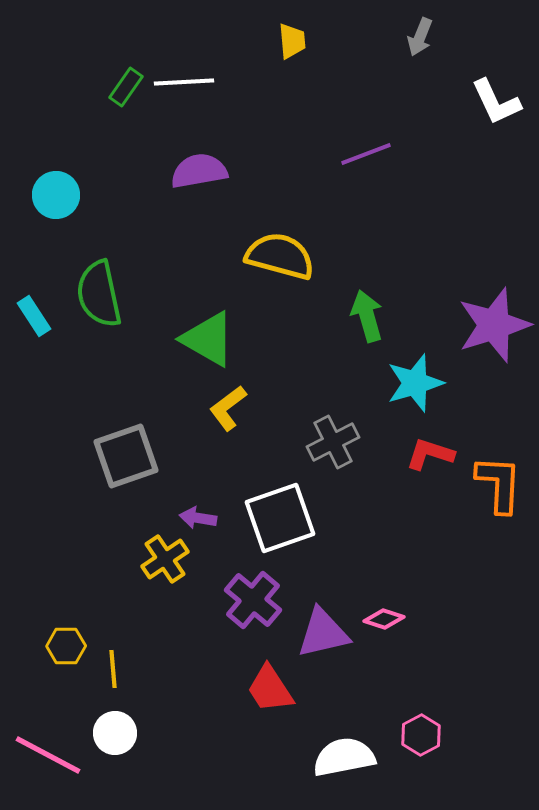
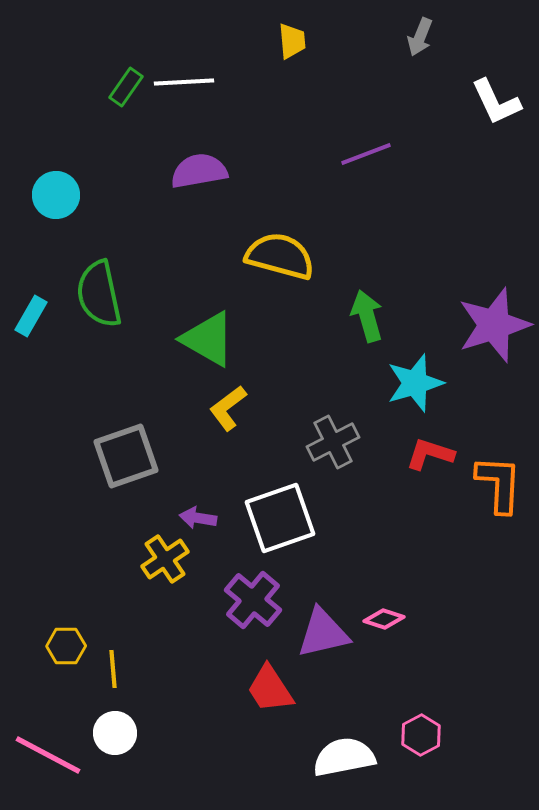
cyan rectangle: moved 3 px left; rotated 63 degrees clockwise
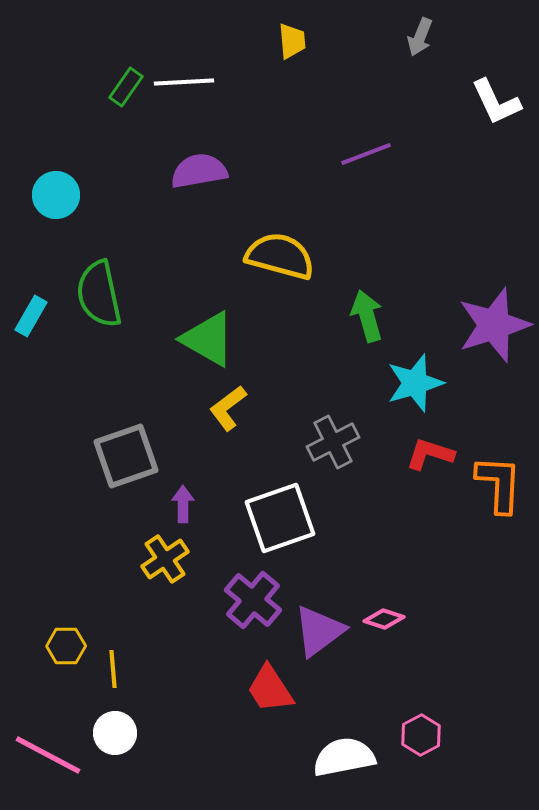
purple arrow: moved 15 px left, 14 px up; rotated 81 degrees clockwise
purple triangle: moved 4 px left, 2 px up; rotated 24 degrees counterclockwise
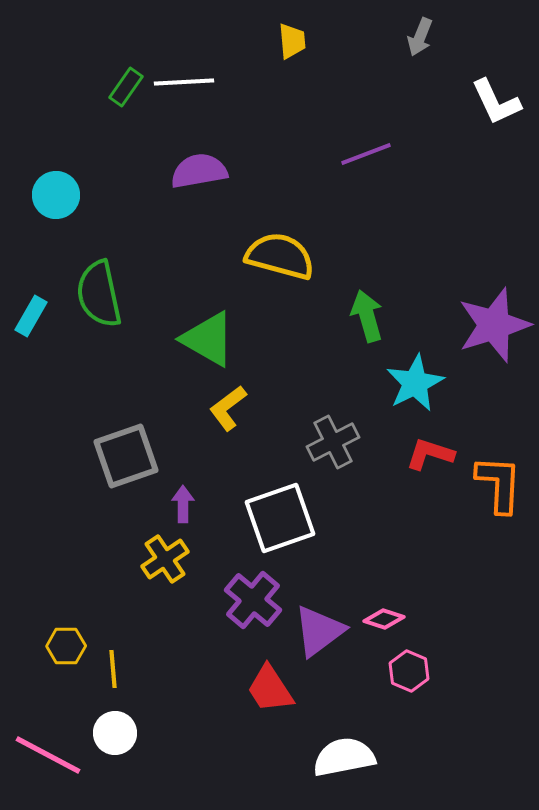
cyan star: rotated 10 degrees counterclockwise
pink hexagon: moved 12 px left, 64 px up; rotated 9 degrees counterclockwise
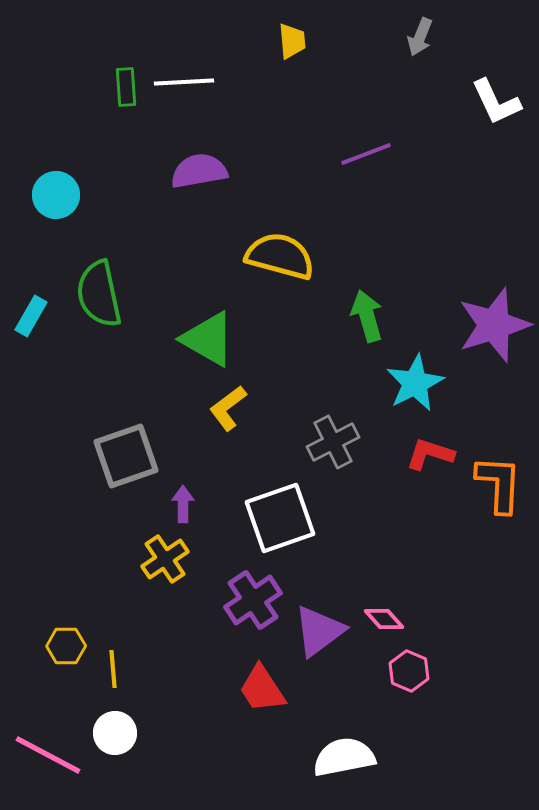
green rectangle: rotated 39 degrees counterclockwise
purple cross: rotated 16 degrees clockwise
pink diamond: rotated 30 degrees clockwise
red trapezoid: moved 8 px left
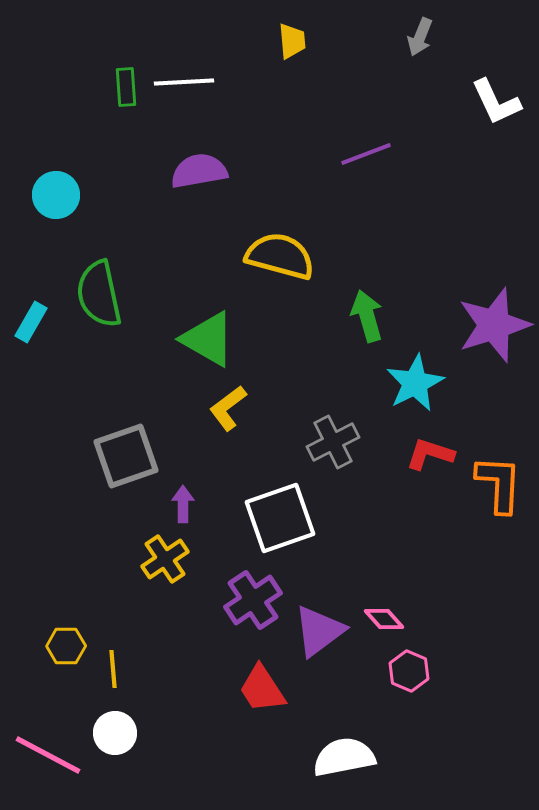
cyan rectangle: moved 6 px down
